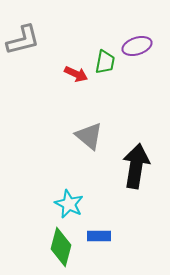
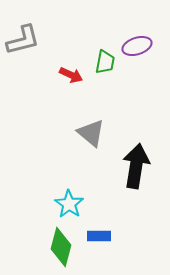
red arrow: moved 5 px left, 1 px down
gray triangle: moved 2 px right, 3 px up
cyan star: rotated 8 degrees clockwise
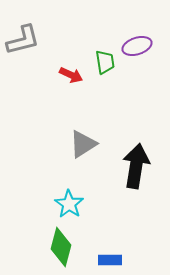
green trapezoid: rotated 20 degrees counterclockwise
gray triangle: moved 8 px left, 11 px down; rotated 48 degrees clockwise
blue rectangle: moved 11 px right, 24 px down
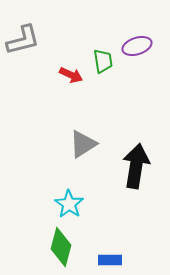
green trapezoid: moved 2 px left, 1 px up
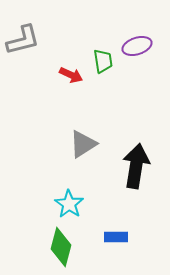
blue rectangle: moved 6 px right, 23 px up
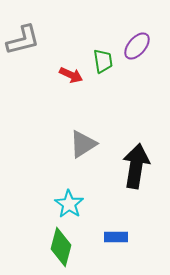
purple ellipse: rotated 32 degrees counterclockwise
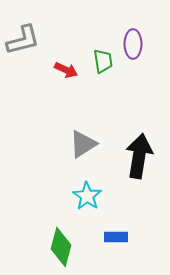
purple ellipse: moved 4 px left, 2 px up; rotated 40 degrees counterclockwise
red arrow: moved 5 px left, 5 px up
black arrow: moved 3 px right, 10 px up
cyan star: moved 18 px right, 8 px up
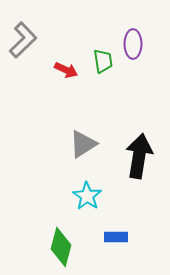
gray L-shape: rotated 30 degrees counterclockwise
